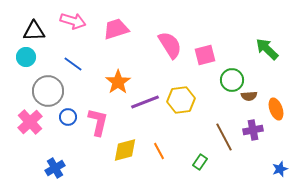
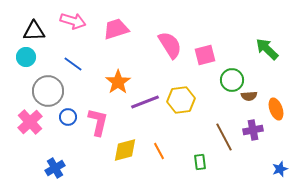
green rectangle: rotated 42 degrees counterclockwise
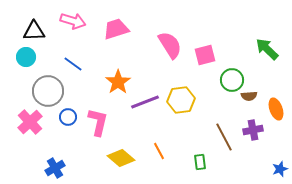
yellow diamond: moved 4 px left, 8 px down; rotated 56 degrees clockwise
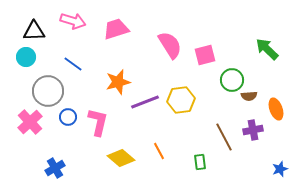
orange star: rotated 20 degrees clockwise
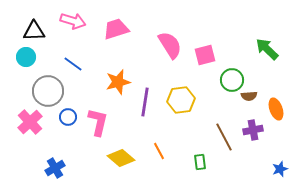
purple line: rotated 60 degrees counterclockwise
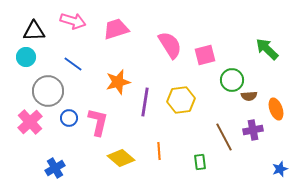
blue circle: moved 1 px right, 1 px down
orange line: rotated 24 degrees clockwise
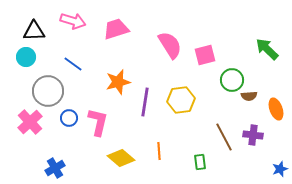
purple cross: moved 5 px down; rotated 18 degrees clockwise
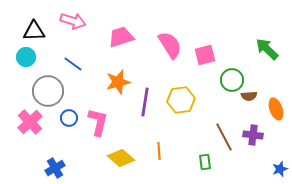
pink trapezoid: moved 5 px right, 8 px down
green rectangle: moved 5 px right
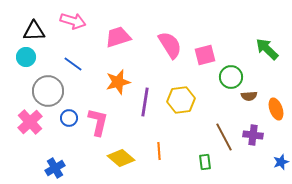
pink trapezoid: moved 3 px left
green circle: moved 1 px left, 3 px up
blue star: moved 1 px right, 7 px up
